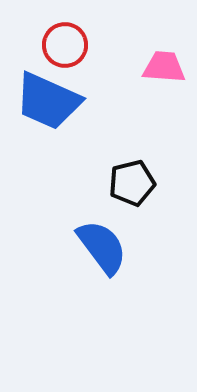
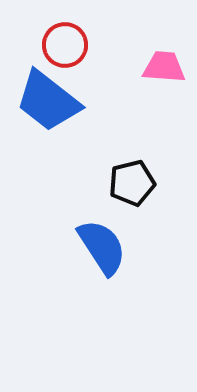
blue trapezoid: rotated 14 degrees clockwise
blue semicircle: rotated 4 degrees clockwise
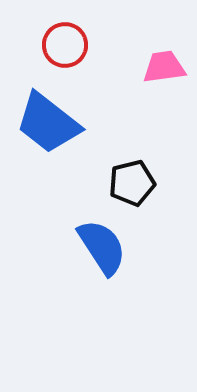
pink trapezoid: rotated 12 degrees counterclockwise
blue trapezoid: moved 22 px down
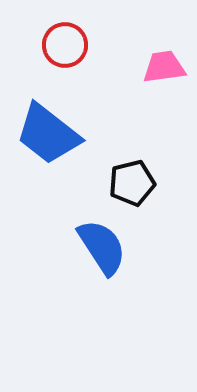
blue trapezoid: moved 11 px down
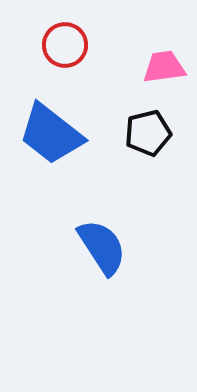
blue trapezoid: moved 3 px right
black pentagon: moved 16 px right, 50 px up
